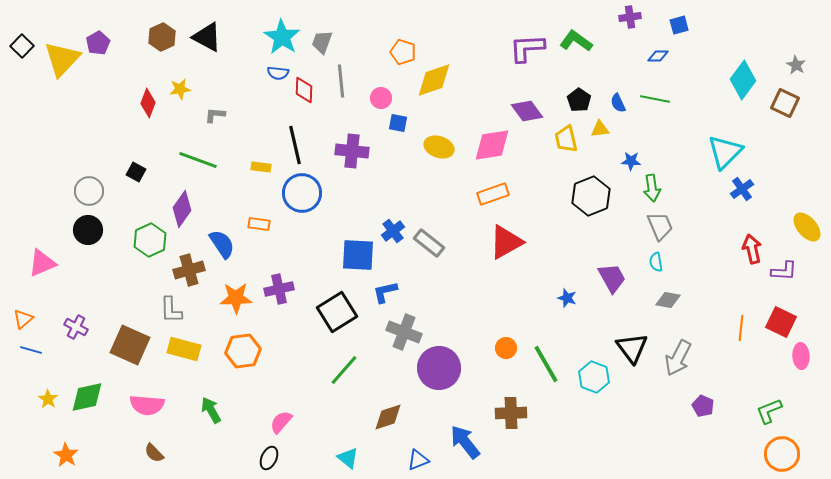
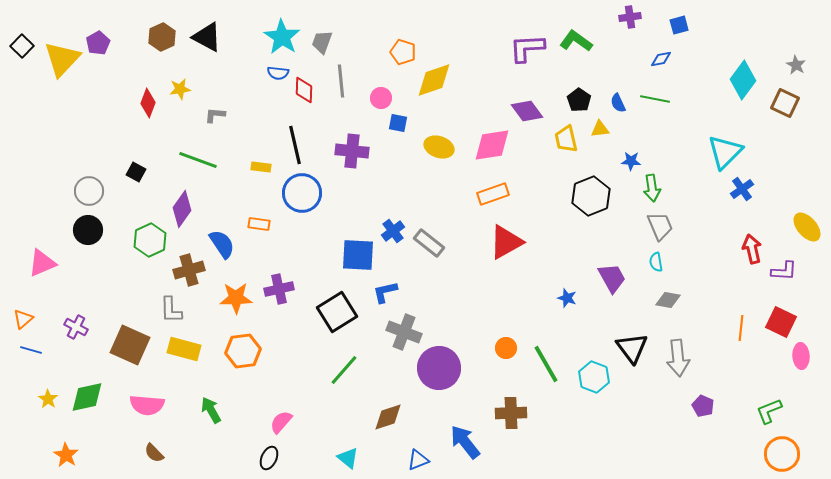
blue diamond at (658, 56): moved 3 px right, 3 px down; rotated 10 degrees counterclockwise
gray arrow at (678, 358): rotated 33 degrees counterclockwise
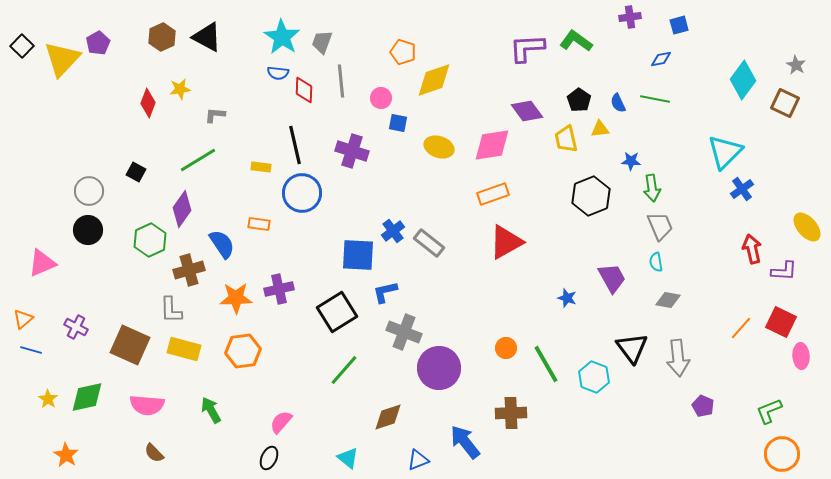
purple cross at (352, 151): rotated 12 degrees clockwise
green line at (198, 160): rotated 51 degrees counterclockwise
orange line at (741, 328): rotated 35 degrees clockwise
